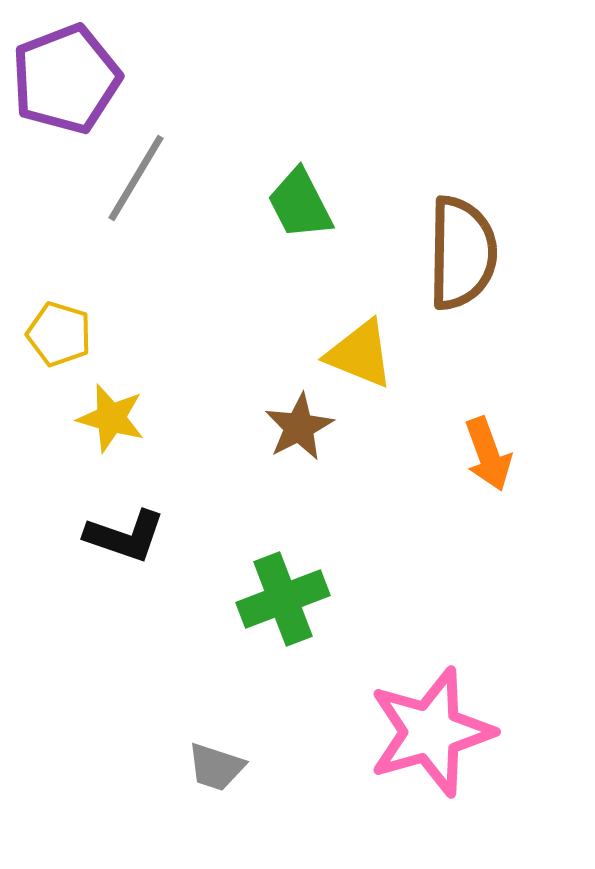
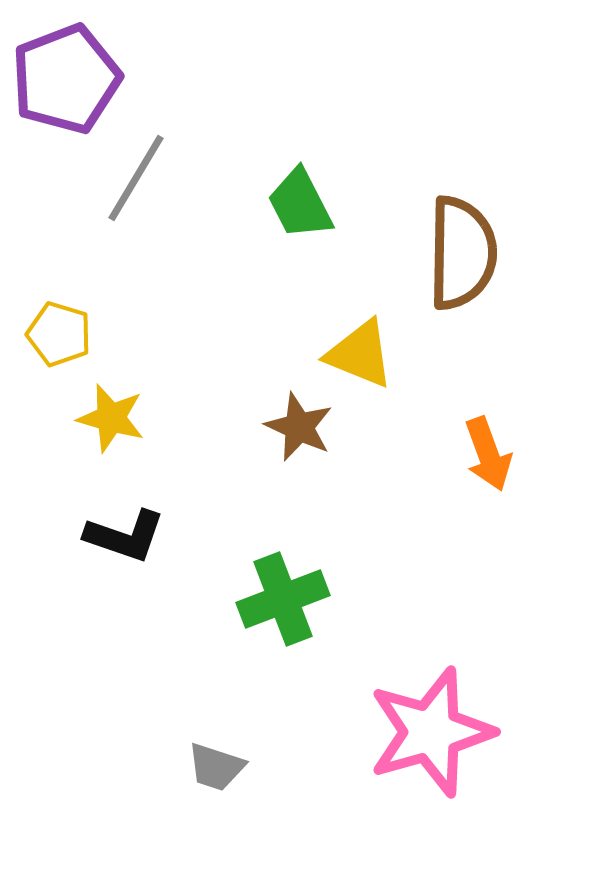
brown star: rotated 20 degrees counterclockwise
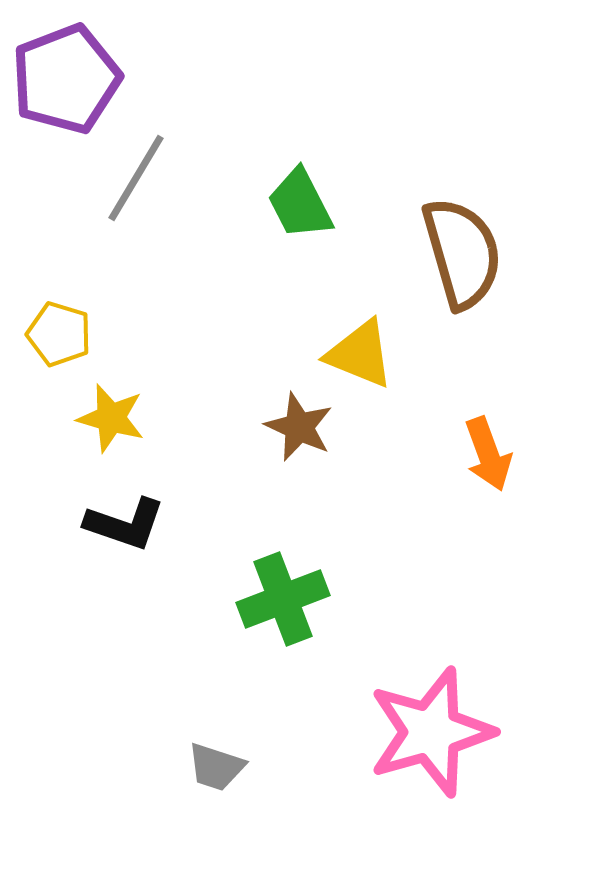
brown semicircle: rotated 17 degrees counterclockwise
black L-shape: moved 12 px up
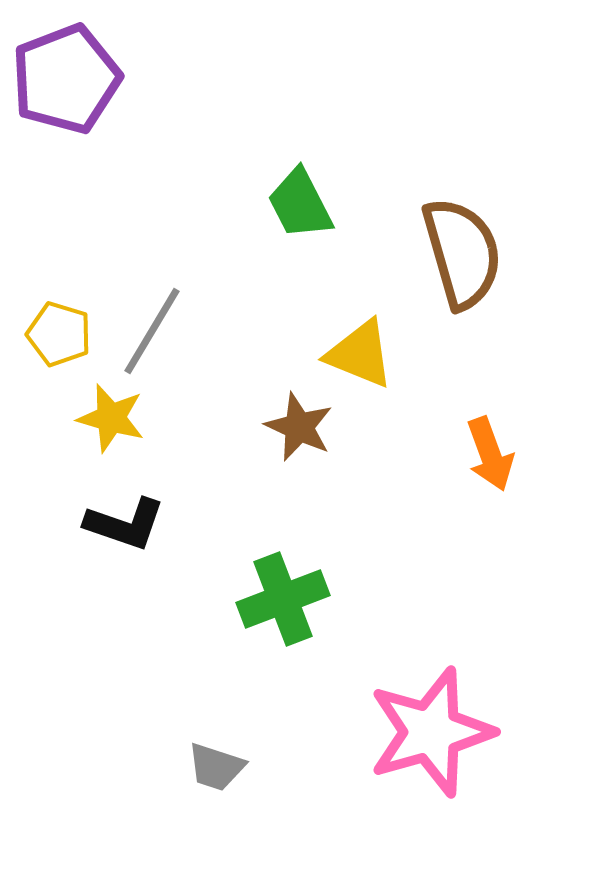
gray line: moved 16 px right, 153 px down
orange arrow: moved 2 px right
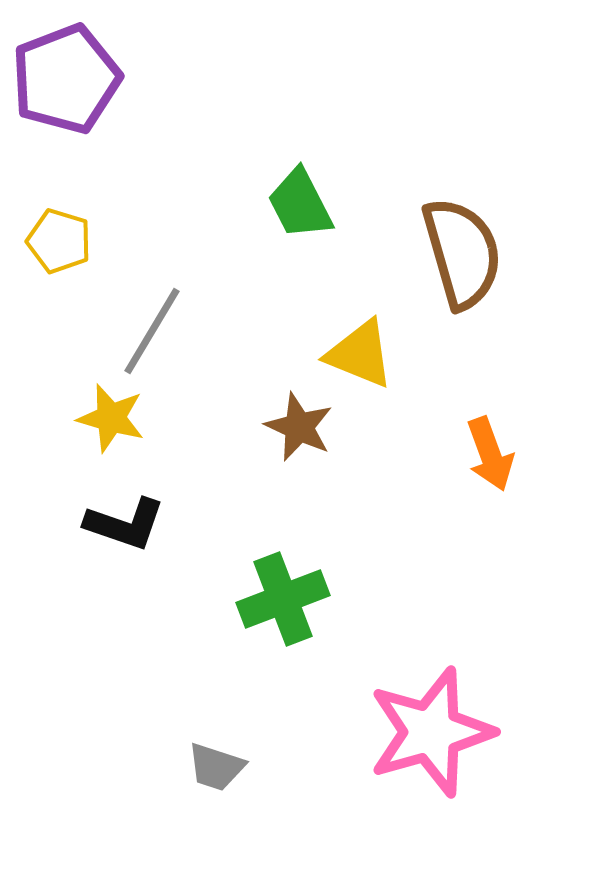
yellow pentagon: moved 93 px up
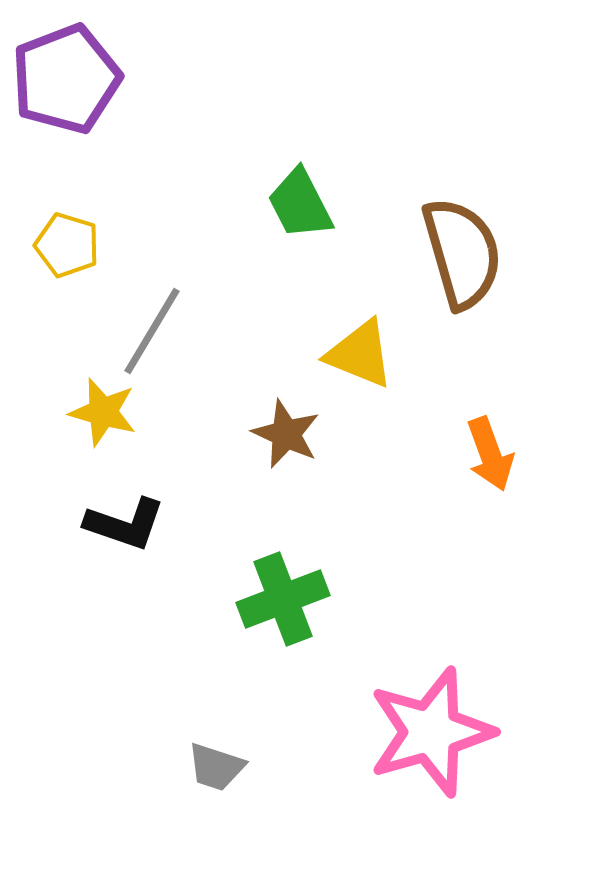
yellow pentagon: moved 8 px right, 4 px down
yellow star: moved 8 px left, 6 px up
brown star: moved 13 px left, 7 px down
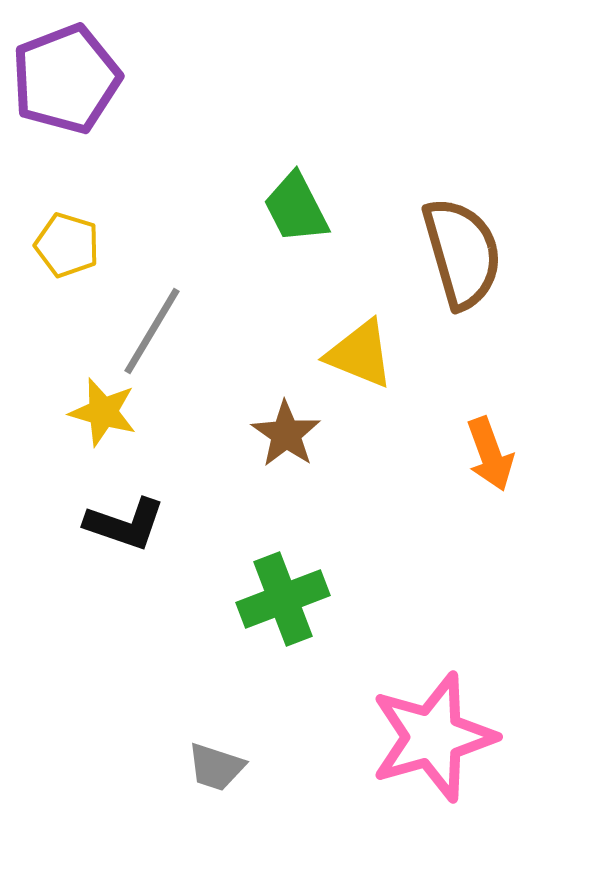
green trapezoid: moved 4 px left, 4 px down
brown star: rotated 10 degrees clockwise
pink star: moved 2 px right, 5 px down
